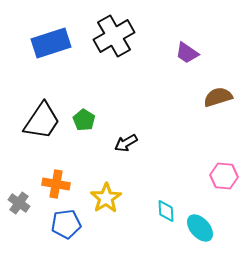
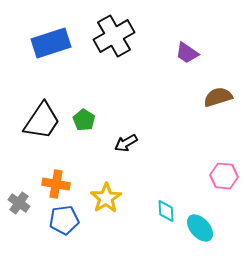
blue pentagon: moved 2 px left, 4 px up
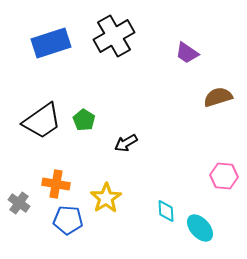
black trapezoid: rotated 21 degrees clockwise
blue pentagon: moved 4 px right; rotated 12 degrees clockwise
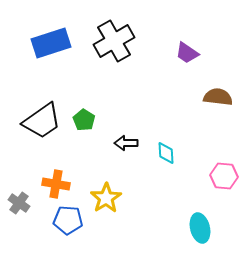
black cross: moved 5 px down
brown semicircle: rotated 24 degrees clockwise
black arrow: rotated 30 degrees clockwise
cyan diamond: moved 58 px up
cyan ellipse: rotated 28 degrees clockwise
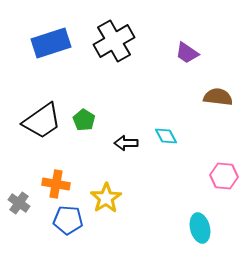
cyan diamond: moved 17 px up; rotated 25 degrees counterclockwise
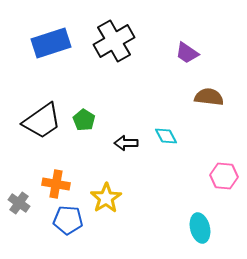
brown semicircle: moved 9 px left
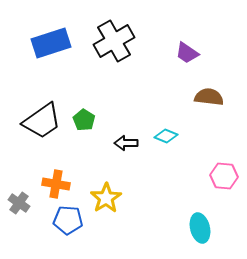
cyan diamond: rotated 40 degrees counterclockwise
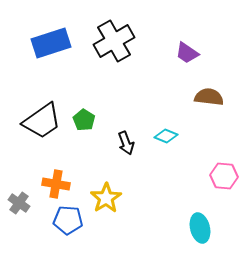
black arrow: rotated 110 degrees counterclockwise
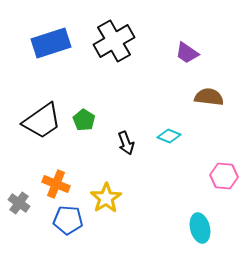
cyan diamond: moved 3 px right
orange cross: rotated 12 degrees clockwise
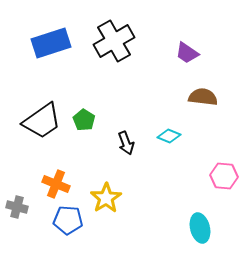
brown semicircle: moved 6 px left
gray cross: moved 2 px left, 4 px down; rotated 20 degrees counterclockwise
